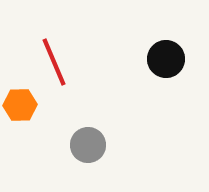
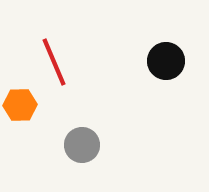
black circle: moved 2 px down
gray circle: moved 6 px left
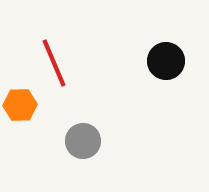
red line: moved 1 px down
gray circle: moved 1 px right, 4 px up
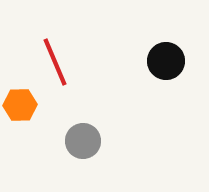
red line: moved 1 px right, 1 px up
